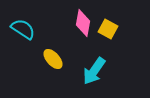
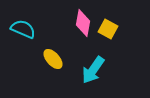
cyan semicircle: rotated 10 degrees counterclockwise
cyan arrow: moved 1 px left, 1 px up
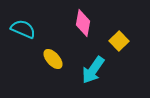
yellow square: moved 11 px right, 12 px down; rotated 18 degrees clockwise
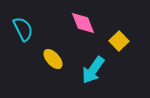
pink diamond: rotated 32 degrees counterclockwise
cyan semicircle: rotated 40 degrees clockwise
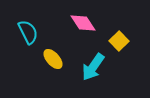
pink diamond: rotated 12 degrees counterclockwise
cyan semicircle: moved 5 px right, 3 px down
cyan arrow: moved 3 px up
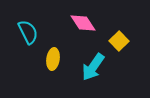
yellow ellipse: rotated 50 degrees clockwise
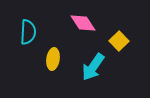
cyan semicircle: rotated 30 degrees clockwise
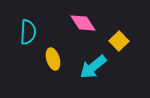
yellow ellipse: rotated 25 degrees counterclockwise
cyan arrow: rotated 16 degrees clockwise
